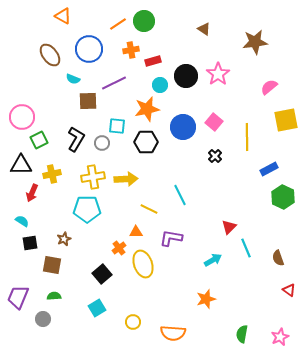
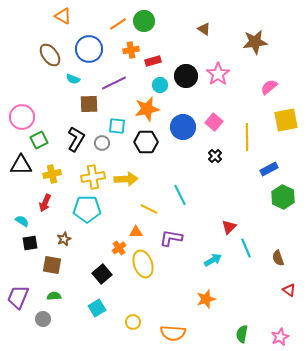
brown square at (88, 101): moved 1 px right, 3 px down
red arrow at (32, 193): moved 13 px right, 10 px down
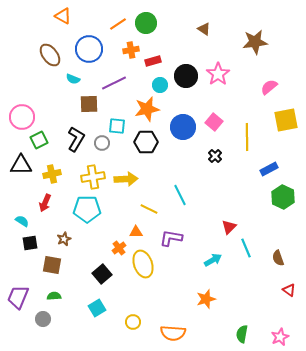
green circle at (144, 21): moved 2 px right, 2 px down
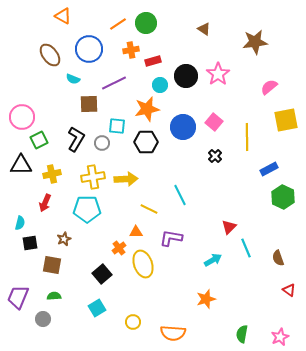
cyan semicircle at (22, 221): moved 2 px left, 2 px down; rotated 72 degrees clockwise
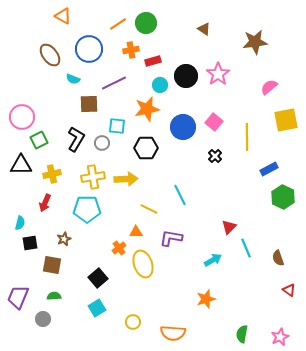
black hexagon at (146, 142): moved 6 px down
black square at (102, 274): moved 4 px left, 4 px down
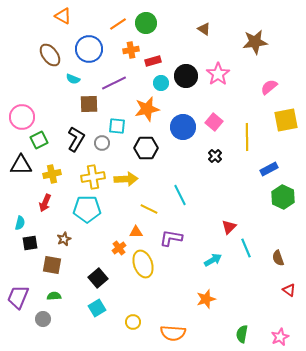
cyan circle at (160, 85): moved 1 px right, 2 px up
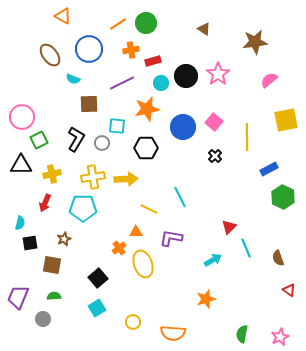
purple line at (114, 83): moved 8 px right
pink semicircle at (269, 87): moved 7 px up
cyan line at (180, 195): moved 2 px down
cyan pentagon at (87, 209): moved 4 px left, 1 px up
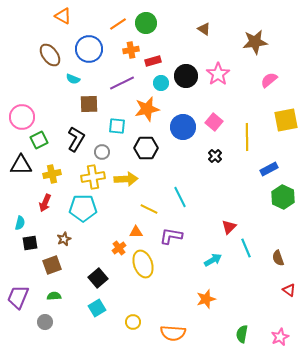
gray circle at (102, 143): moved 9 px down
purple L-shape at (171, 238): moved 2 px up
brown square at (52, 265): rotated 30 degrees counterclockwise
gray circle at (43, 319): moved 2 px right, 3 px down
